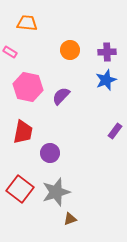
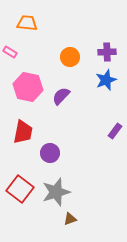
orange circle: moved 7 px down
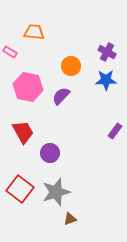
orange trapezoid: moved 7 px right, 9 px down
purple cross: rotated 30 degrees clockwise
orange circle: moved 1 px right, 9 px down
blue star: rotated 20 degrees clockwise
red trapezoid: rotated 40 degrees counterclockwise
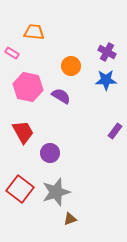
pink rectangle: moved 2 px right, 1 px down
purple semicircle: rotated 78 degrees clockwise
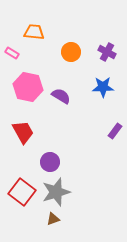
orange circle: moved 14 px up
blue star: moved 3 px left, 7 px down
purple circle: moved 9 px down
red square: moved 2 px right, 3 px down
brown triangle: moved 17 px left
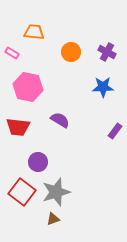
purple semicircle: moved 1 px left, 24 px down
red trapezoid: moved 5 px left, 5 px up; rotated 125 degrees clockwise
purple circle: moved 12 px left
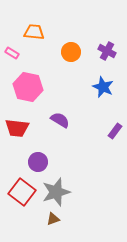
purple cross: moved 1 px up
blue star: rotated 25 degrees clockwise
red trapezoid: moved 1 px left, 1 px down
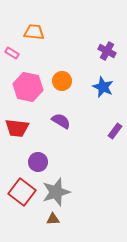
orange circle: moved 9 px left, 29 px down
purple semicircle: moved 1 px right, 1 px down
brown triangle: rotated 16 degrees clockwise
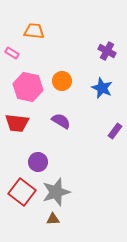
orange trapezoid: moved 1 px up
blue star: moved 1 px left, 1 px down
red trapezoid: moved 5 px up
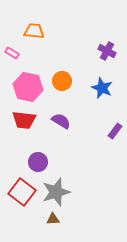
red trapezoid: moved 7 px right, 3 px up
